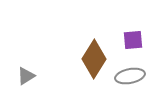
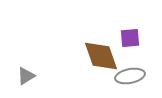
purple square: moved 3 px left, 2 px up
brown diamond: moved 7 px right, 3 px up; rotated 51 degrees counterclockwise
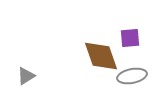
gray ellipse: moved 2 px right
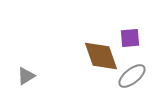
gray ellipse: rotated 28 degrees counterclockwise
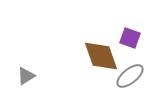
purple square: rotated 25 degrees clockwise
gray ellipse: moved 2 px left
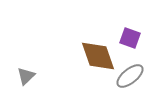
brown diamond: moved 3 px left
gray triangle: rotated 12 degrees counterclockwise
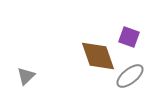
purple square: moved 1 px left, 1 px up
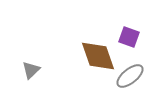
gray triangle: moved 5 px right, 6 px up
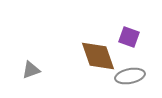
gray triangle: rotated 24 degrees clockwise
gray ellipse: rotated 28 degrees clockwise
